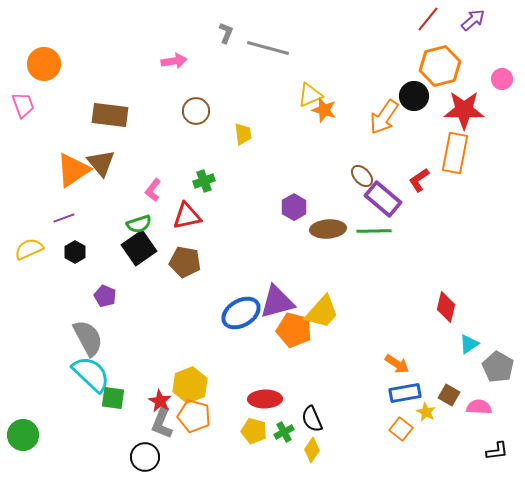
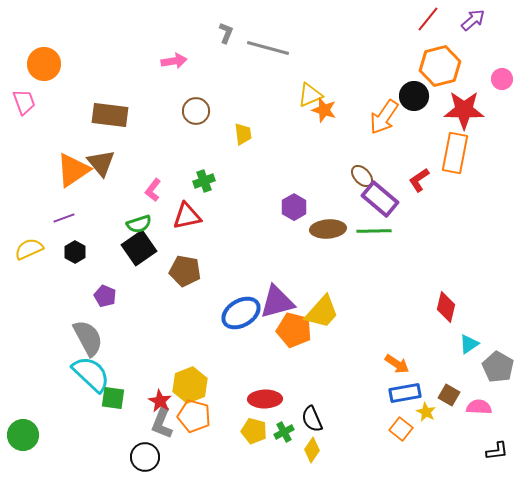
pink trapezoid at (23, 105): moved 1 px right, 3 px up
purple rectangle at (383, 199): moved 3 px left
brown pentagon at (185, 262): moved 9 px down
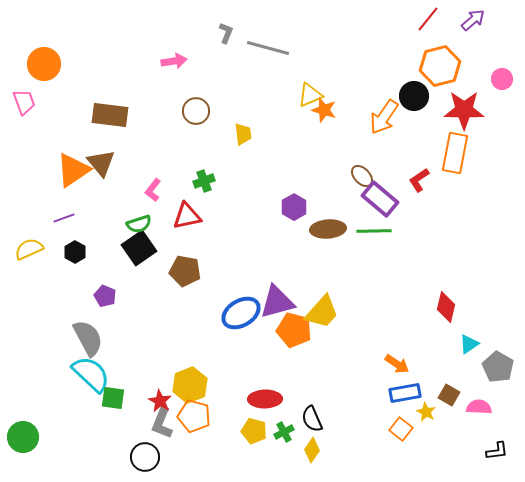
green circle at (23, 435): moved 2 px down
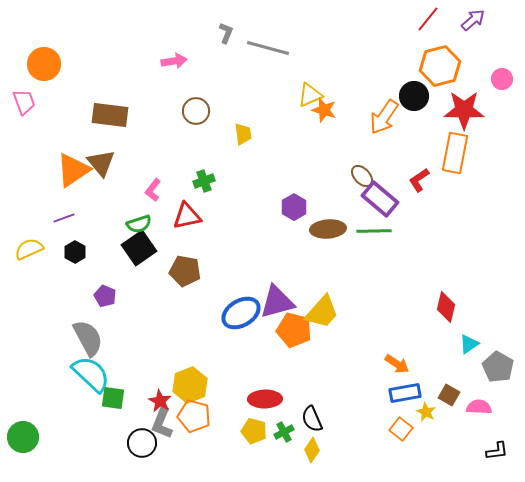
black circle at (145, 457): moved 3 px left, 14 px up
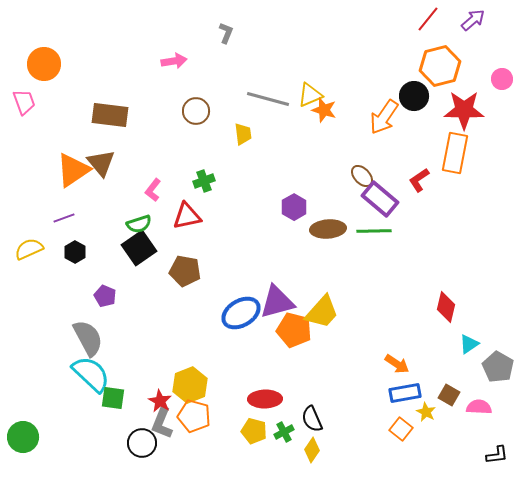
gray line at (268, 48): moved 51 px down
black L-shape at (497, 451): moved 4 px down
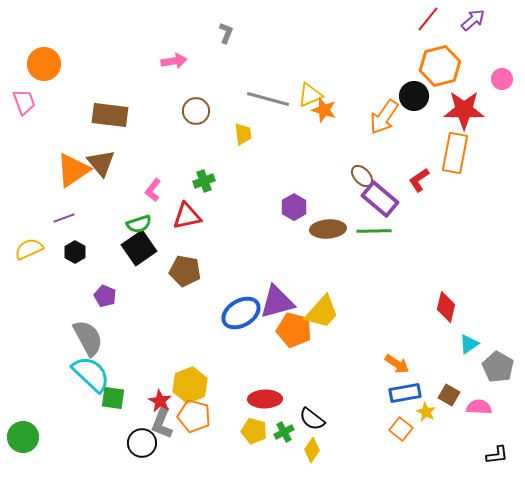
black semicircle at (312, 419): rotated 28 degrees counterclockwise
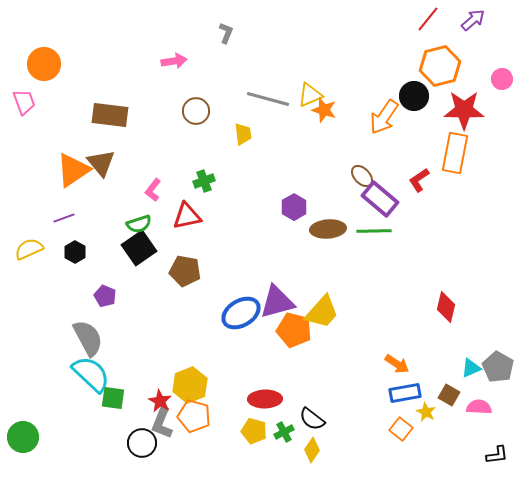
cyan triangle at (469, 344): moved 2 px right, 24 px down; rotated 10 degrees clockwise
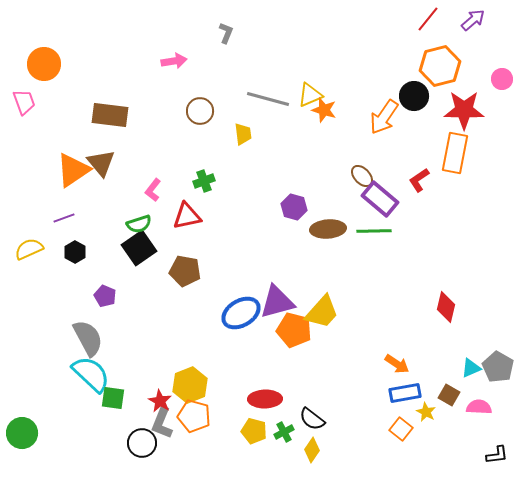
brown circle at (196, 111): moved 4 px right
purple hexagon at (294, 207): rotated 15 degrees counterclockwise
green circle at (23, 437): moved 1 px left, 4 px up
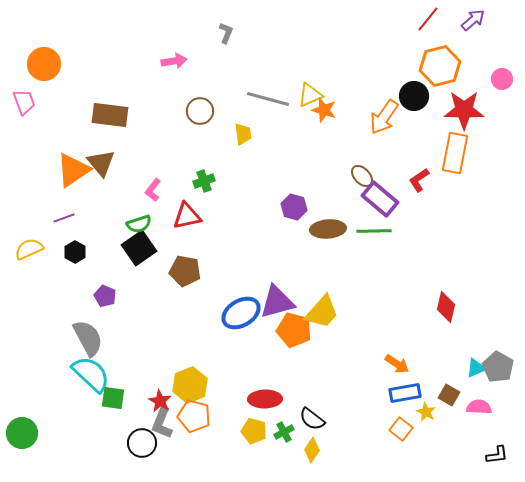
cyan triangle at (471, 368): moved 5 px right
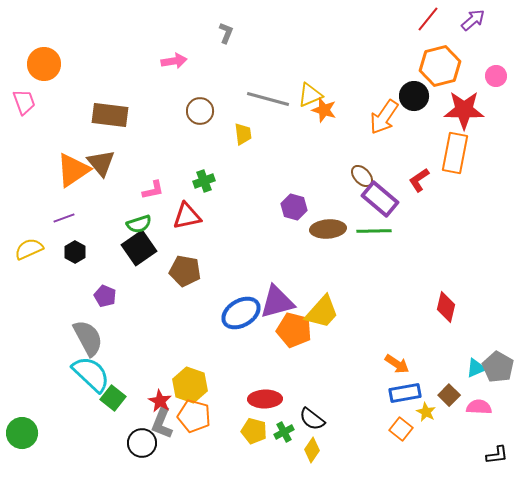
pink circle at (502, 79): moved 6 px left, 3 px up
pink L-shape at (153, 190): rotated 140 degrees counterclockwise
yellow hexagon at (190, 385): rotated 20 degrees counterclockwise
brown square at (449, 395): rotated 15 degrees clockwise
green square at (113, 398): rotated 30 degrees clockwise
